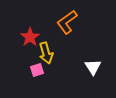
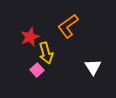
orange L-shape: moved 1 px right, 4 px down
red star: rotated 12 degrees clockwise
pink square: rotated 24 degrees counterclockwise
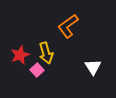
red star: moved 10 px left, 18 px down
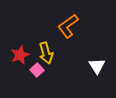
white triangle: moved 4 px right, 1 px up
